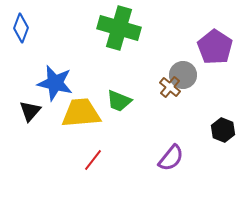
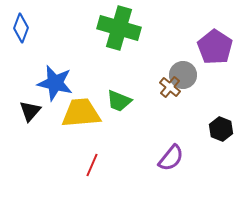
black hexagon: moved 2 px left, 1 px up
red line: moved 1 px left, 5 px down; rotated 15 degrees counterclockwise
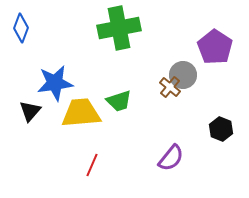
green cross: rotated 27 degrees counterclockwise
blue star: rotated 21 degrees counterclockwise
green trapezoid: rotated 40 degrees counterclockwise
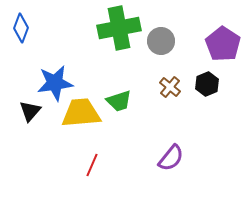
purple pentagon: moved 8 px right, 3 px up
gray circle: moved 22 px left, 34 px up
black hexagon: moved 14 px left, 45 px up; rotated 15 degrees clockwise
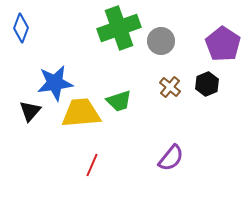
green cross: rotated 9 degrees counterclockwise
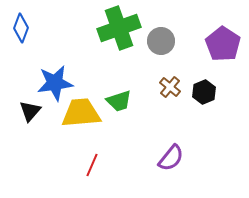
black hexagon: moved 3 px left, 8 px down
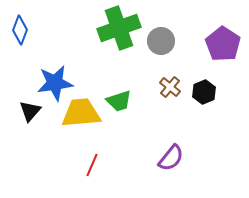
blue diamond: moved 1 px left, 2 px down
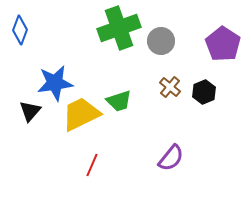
yellow trapezoid: moved 1 px down; rotated 21 degrees counterclockwise
